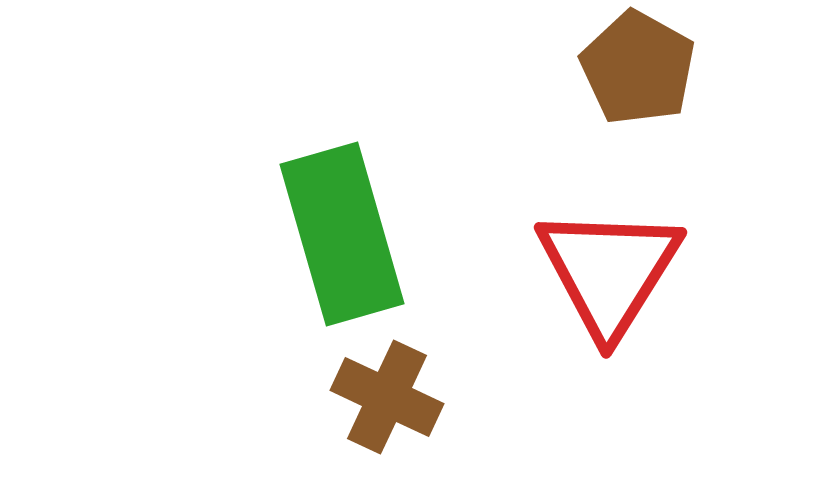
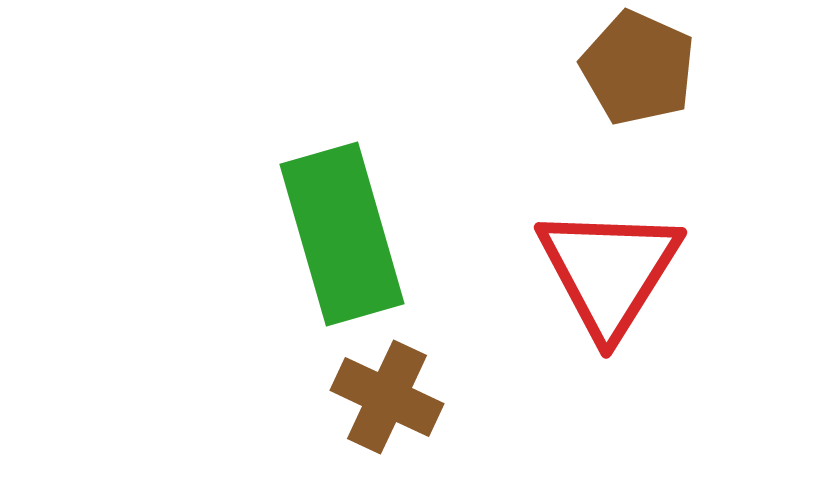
brown pentagon: rotated 5 degrees counterclockwise
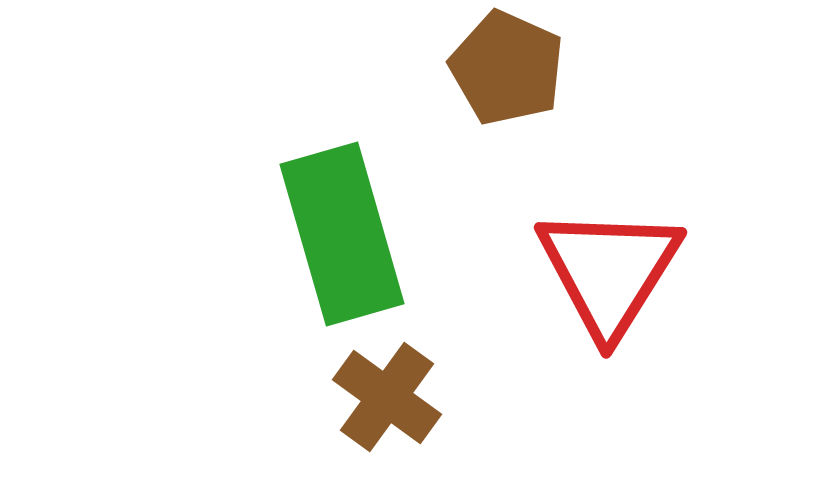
brown pentagon: moved 131 px left
brown cross: rotated 11 degrees clockwise
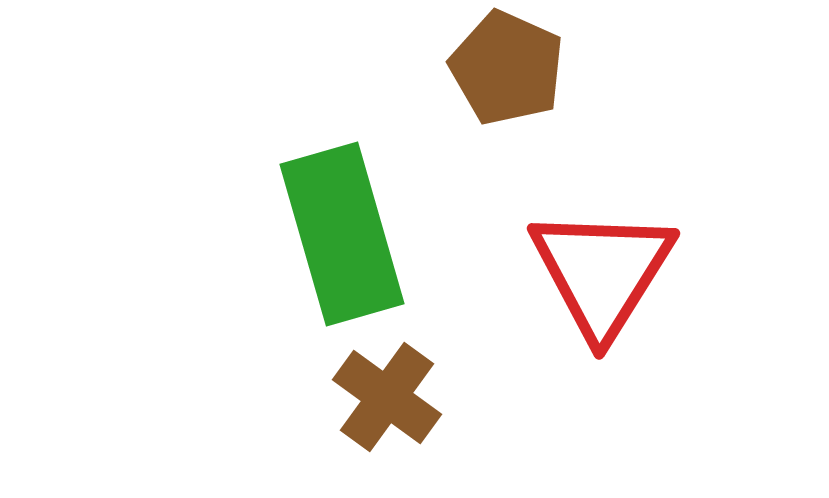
red triangle: moved 7 px left, 1 px down
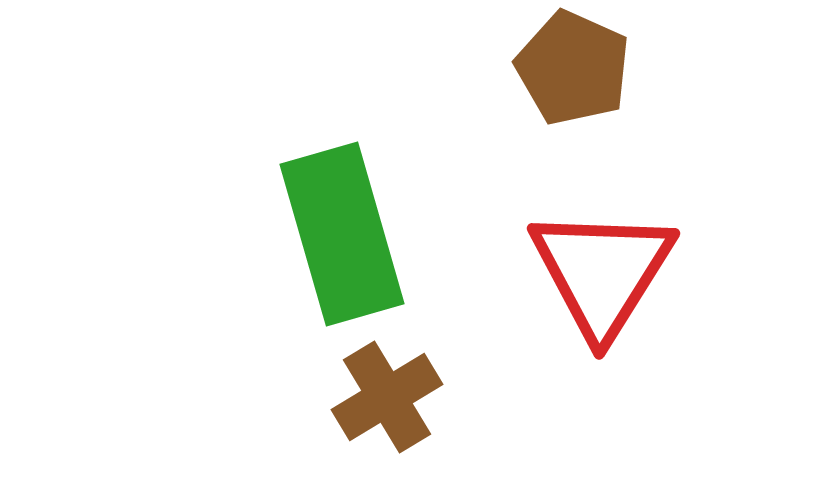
brown pentagon: moved 66 px right
brown cross: rotated 23 degrees clockwise
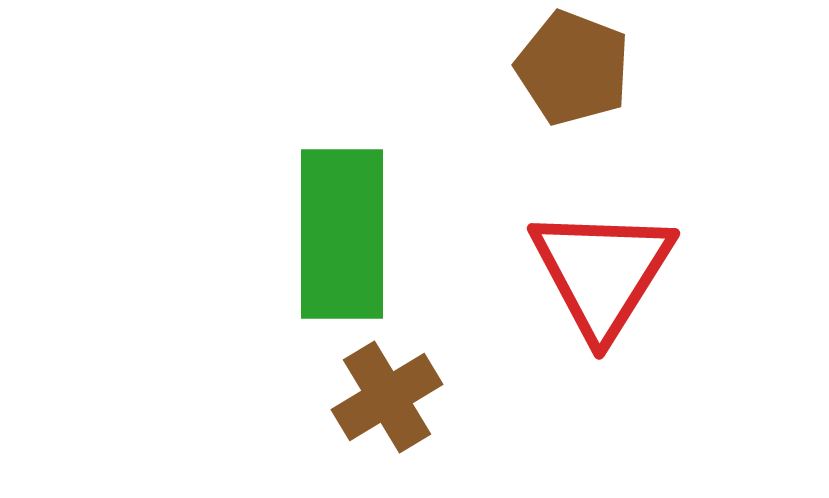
brown pentagon: rotated 3 degrees counterclockwise
green rectangle: rotated 16 degrees clockwise
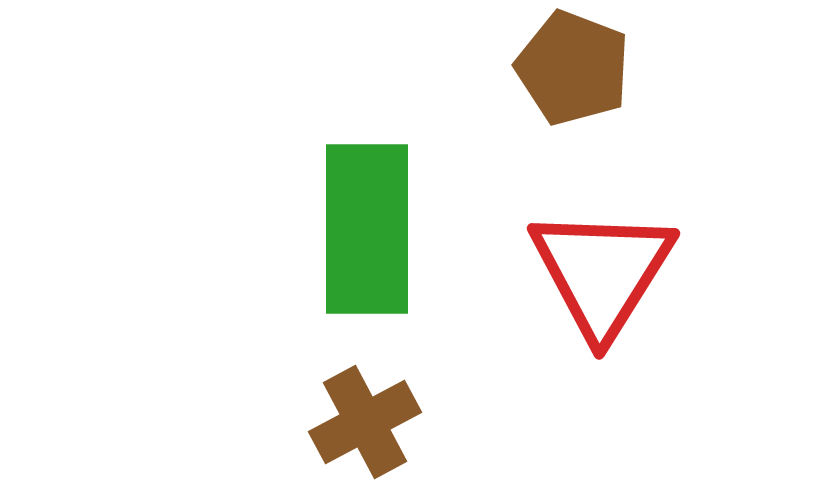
green rectangle: moved 25 px right, 5 px up
brown cross: moved 22 px left, 25 px down; rotated 3 degrees clockwise
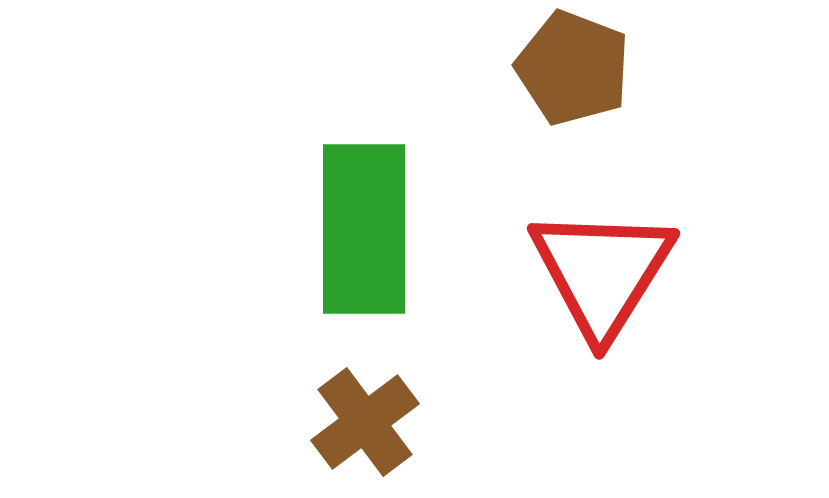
green rectangle: moved 3 px left
brown cross: rotated 9 degrees counterclockwise
